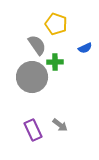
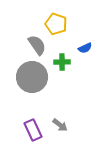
green cross: moved 7 px right
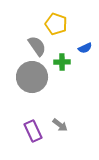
gray semicircle: moved 1 px down
purple rectangle: moved 1 px down
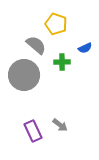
gray semicircle: moved 1 px left, 1 px up; rotated 15 degrees counterclockwise
gray circle: moved 8 px left, 2 px up
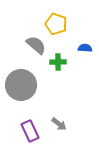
blue semicircle: rotated 152 degrees counterclockwise
green cross: moved 4 px left
gray circle: moved 3 px left, 10 px down
gray arrow: moved 1 px left, 1 px up
purple rectangle: moved 3 px left
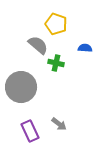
gray semicircle: moved 2 px right
green cross: moved 2 px left, 1 px down; rotated 14 degrees clockwise
gray circle: moved 2 px down
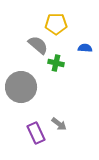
yellow pentagon: rotated 20 degrees counterclockwise
purple rectangle: moved 6 px right, 2 px down
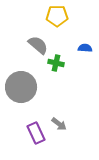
yellow pentagon: moved 1 px right, 8 px up
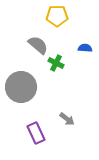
green cross: rotated 14 degrees clockwise
gray arrow: moved 8 px right, 5 px up
